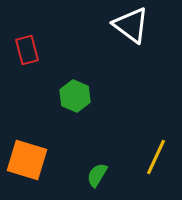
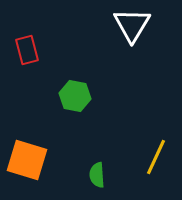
white triangle: moved 1 px right; rotated 24 degrees clockwise
green hexagon: rotated 12 degrees counterclockwise
green semicircle: rotated 35 degrees counterclockwise
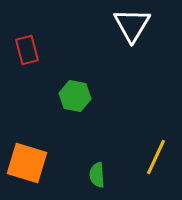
orange square: moved 3 px down
